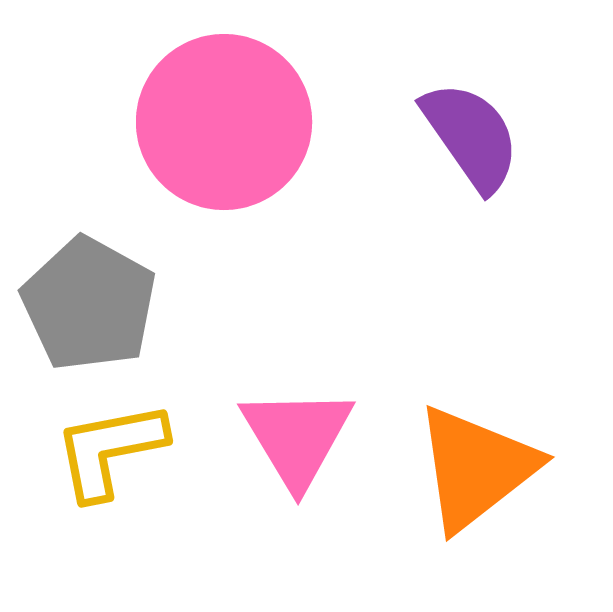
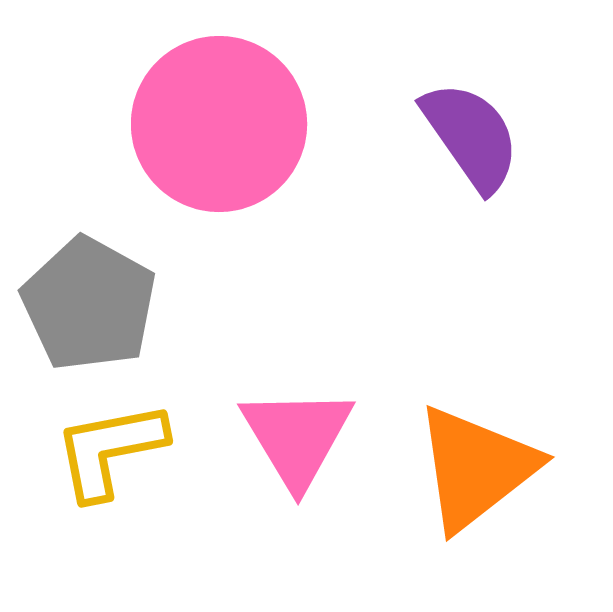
pink circle: moved 5 px left, 2 px down
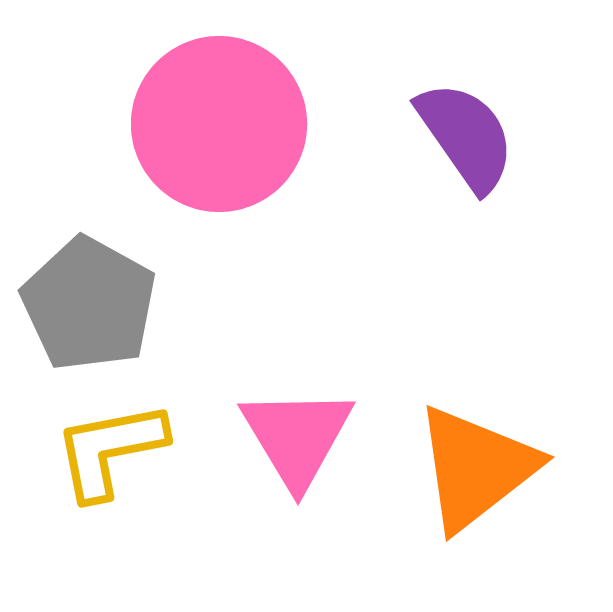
purple semicircle: moved 5 px left
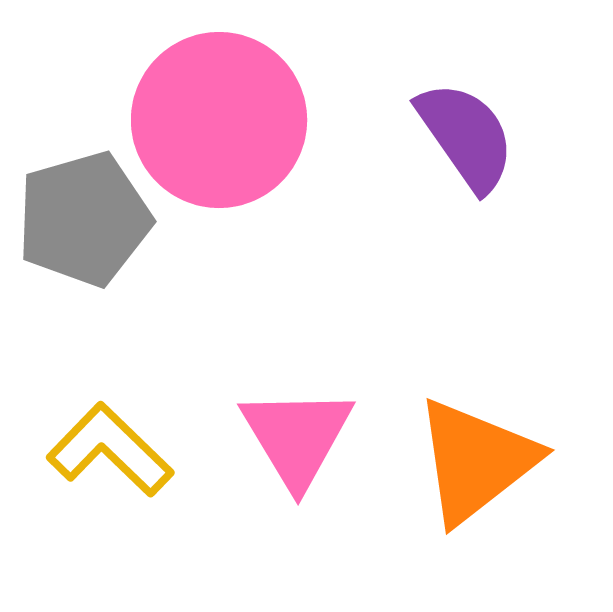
pink circle: moved 4 px up
gray pentagon: moved 5 px left, 85 px up; rotated 27 degrees clockwise
yellow L-shape: rotated 55 degrees clockwise
orange triangle: moved 7 px up
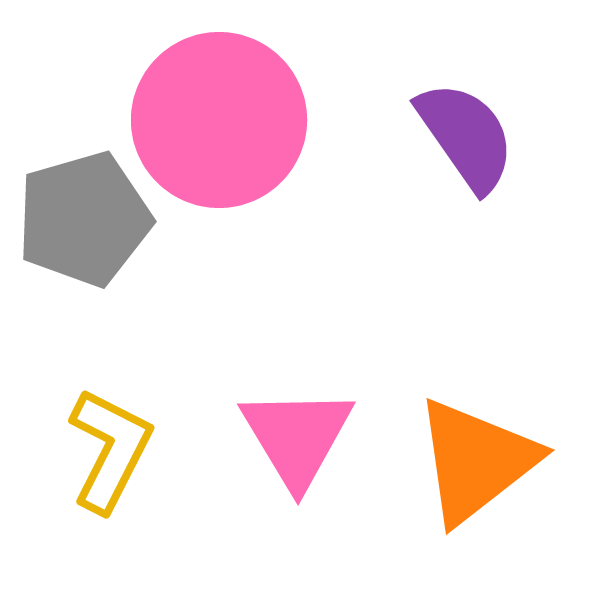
yellow L-shape: rotated 73 degrees clockwise
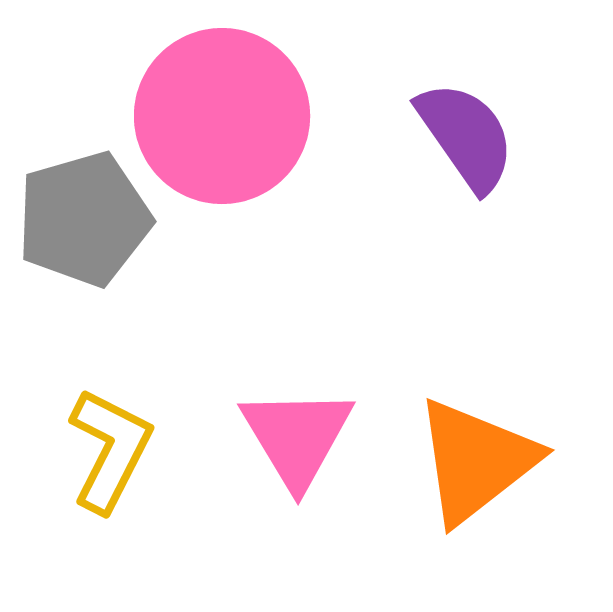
pink circle: moved 3 px right, 4 px up
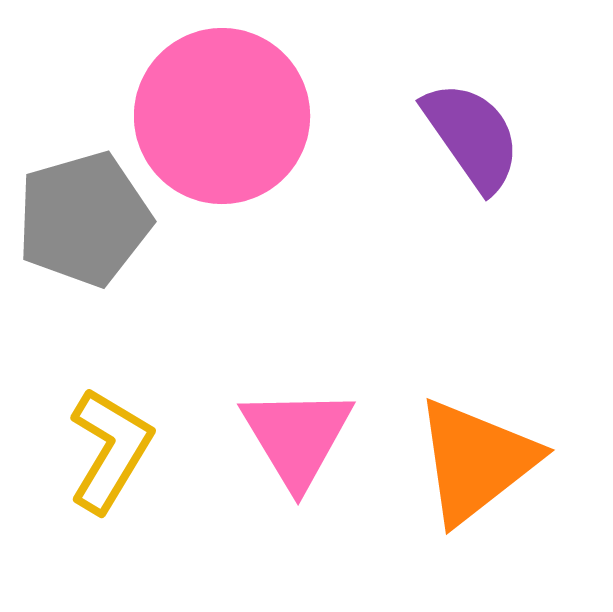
purple semicircle: moved 6 px right
yellow L-shape: rotated 4 degrees clockwise
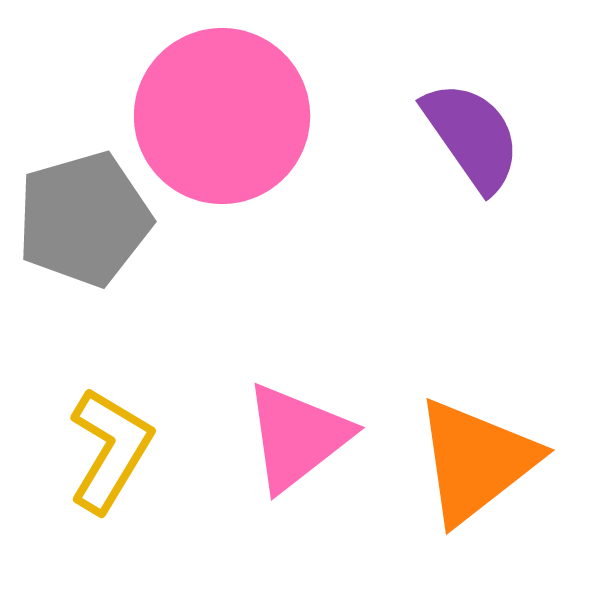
pink triangle: rotated 23 degrees clockwise
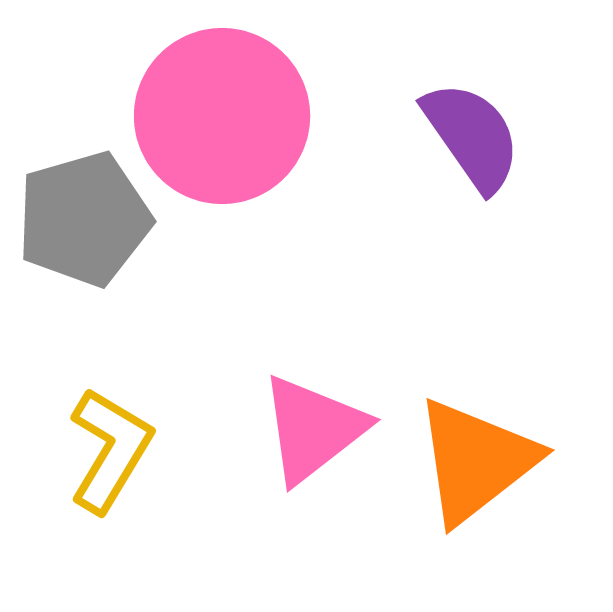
pink triangle: moved 16 px right, 8 px up
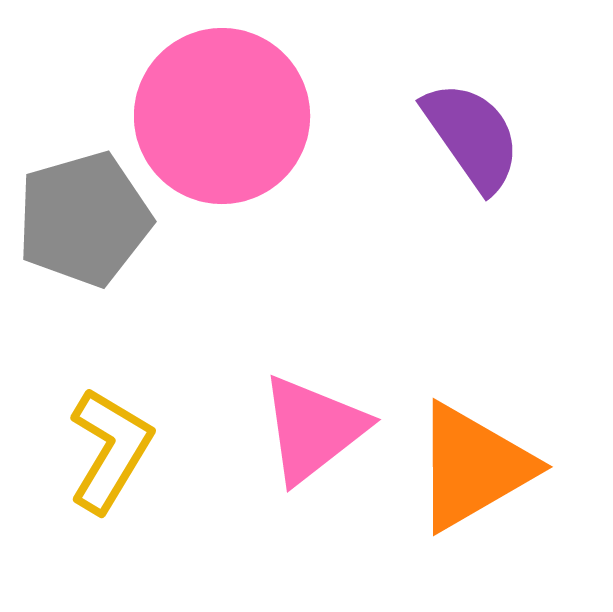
orange triangle: moved 3 px left, 6 px down; rotated 8 degrees clockwise
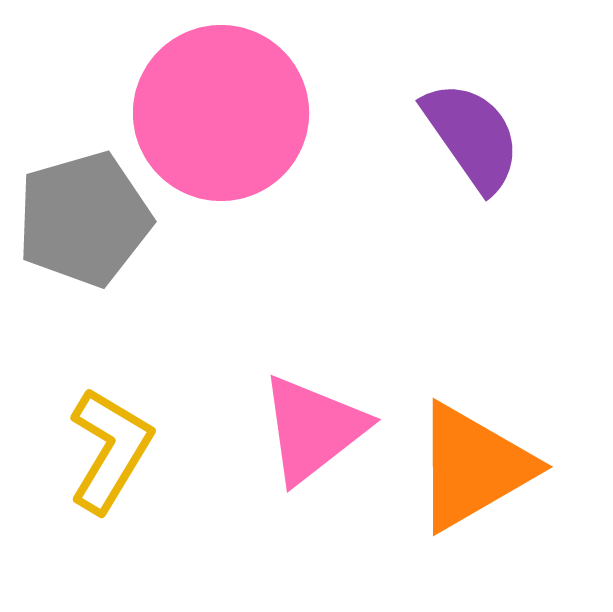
pink circle: moved 1 px left, 3 px up
